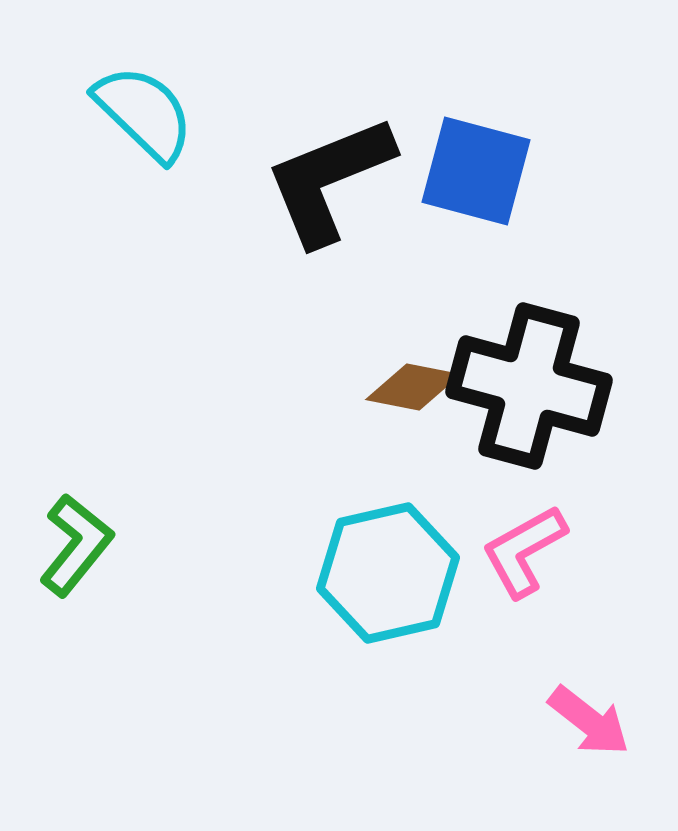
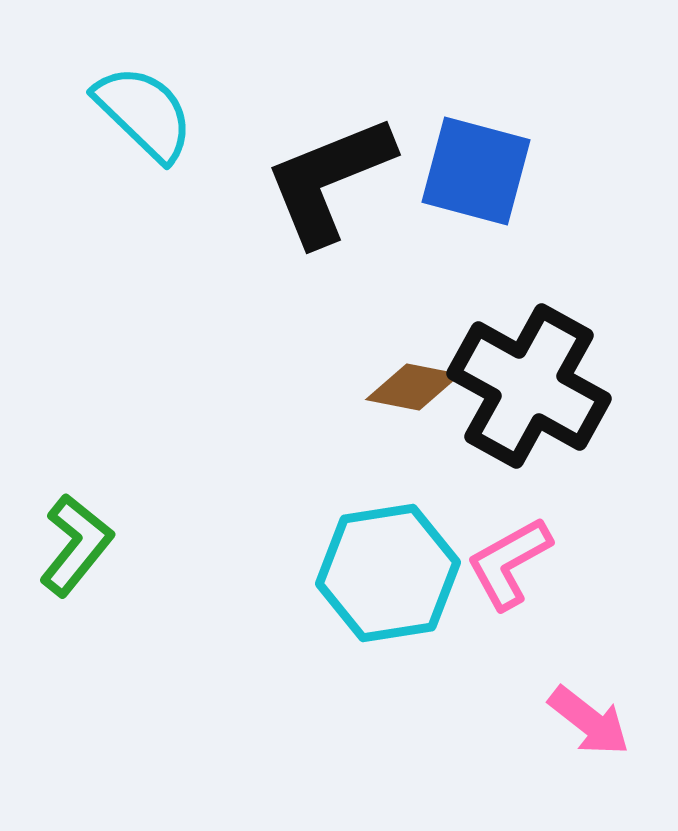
black cross: rotated 14 degrees clockwise
pink L-shape: moved 15 px left, 12 px down
cyan hexagon: rotated 4 degrees clockwise
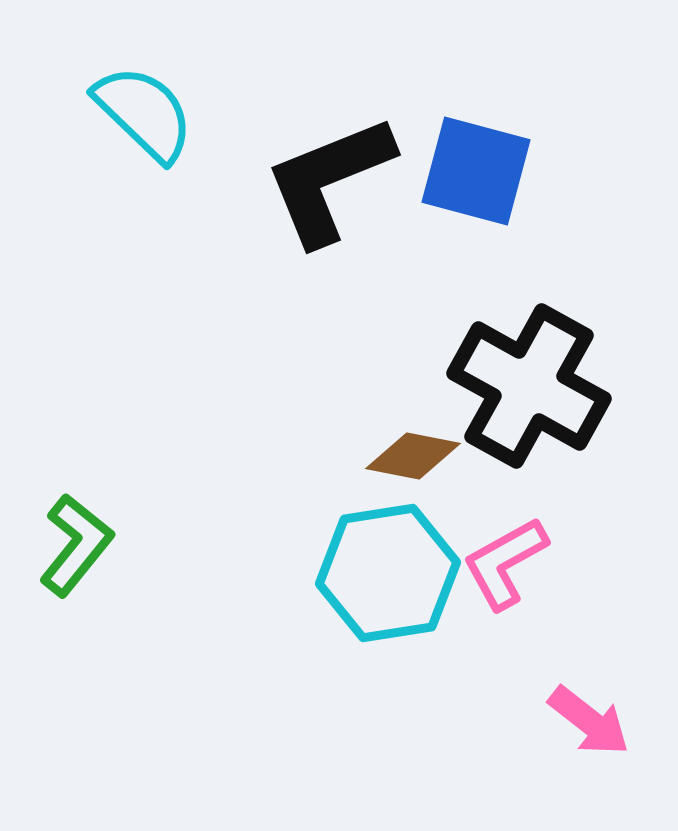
brown diamond: moved 69 px down
pink L-shape: moved 4 px left
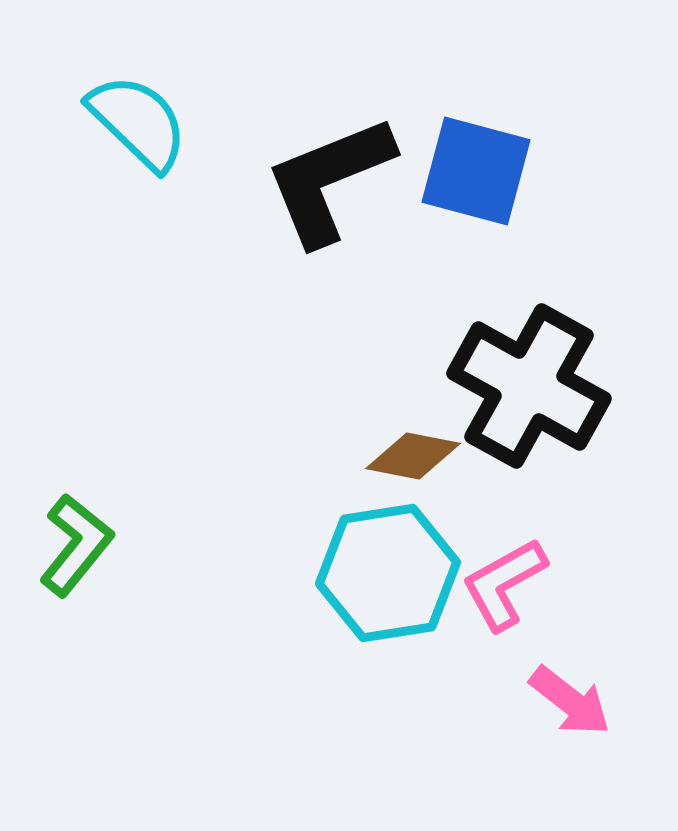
cyan semicircle: moved 6 px left, 9 px down
pink L-shape: moved 1 px left, 21 px down
pink arrow: moved 19 px left, 20 px up
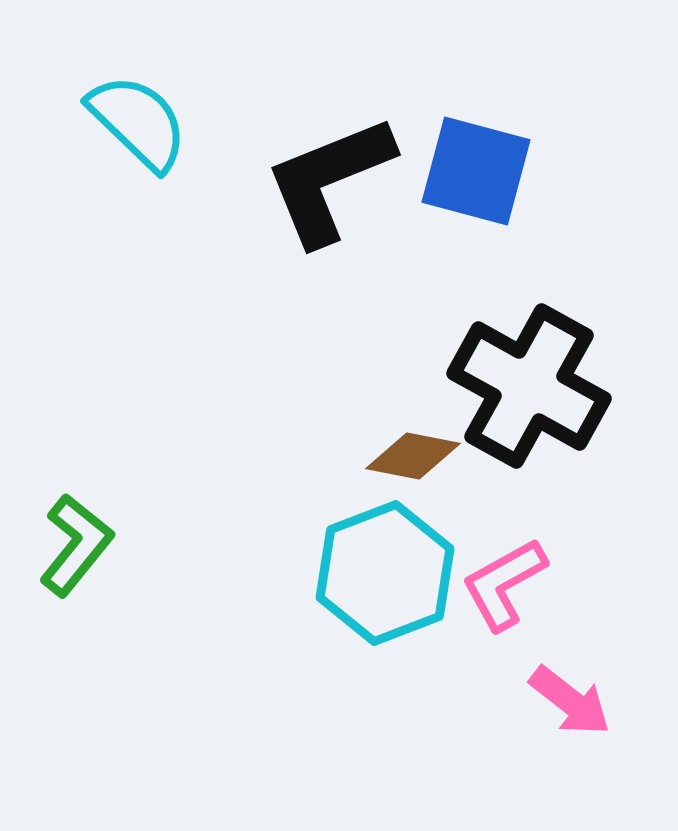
cyan hexagon: moved 3 px left; rotated 12 degrees counterclockwise
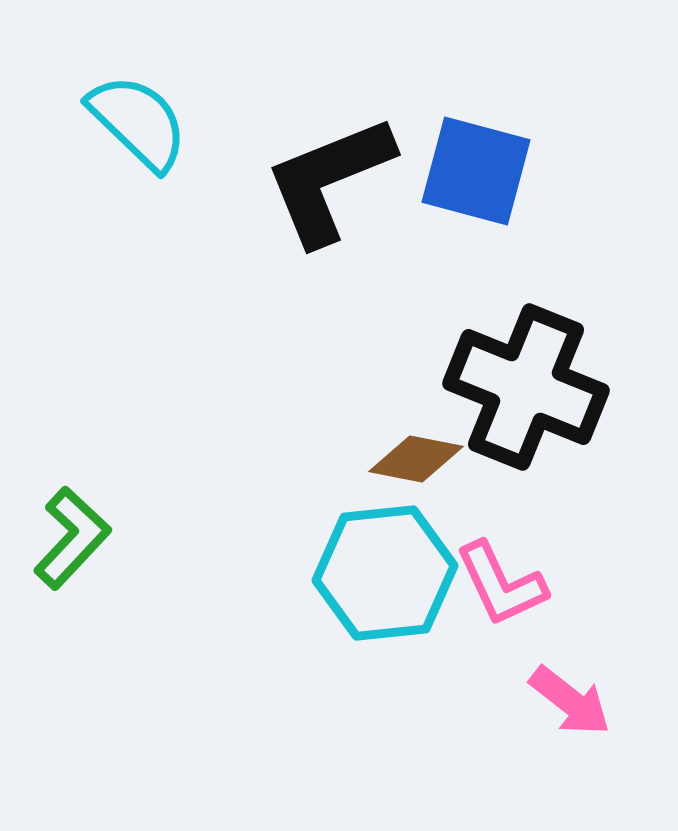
black cross: moved 3 px left, 1 px down; rotated 7 degrees counterclockwise
brown diamond: moved 3 px right, 3 px down
green L-shape: moved 4 px left, 7 px up; rotated 4 degrees clockwise
cyan hexagon: rotated 15 degrees clockwise
pink L-shape: moved 3 px left; rotated 86 degrees counterclockwise
